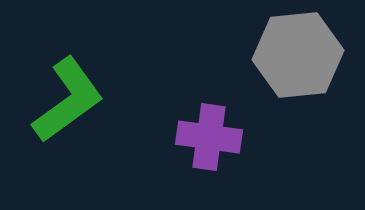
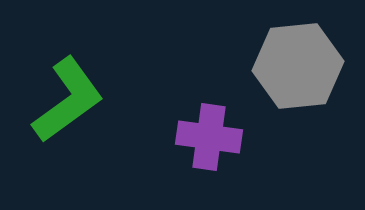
gray hexagon: moved 11 px down
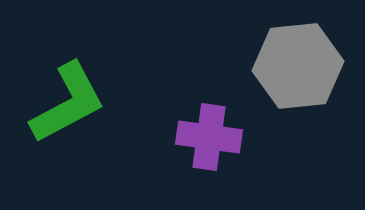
green L-shape: moved 3 px down; rotated 8 degrees clockwise
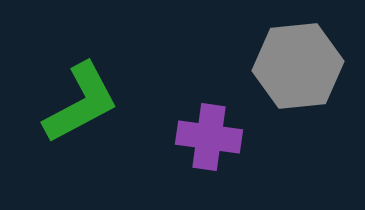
green L-shape: moved 13 px right
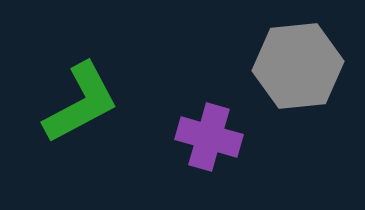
purple cross: rotated 8 degrees clockwise
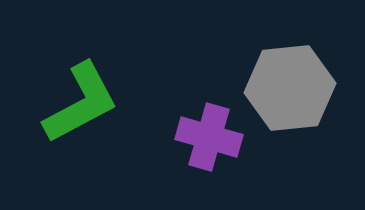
gray hexagon: moved 8 px left, 22 px down
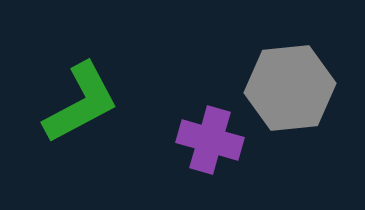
purple cross: moved 1 px right, 3 px down
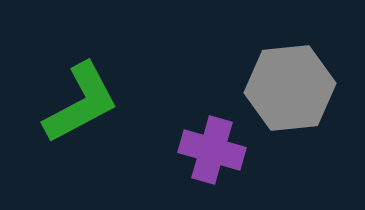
purple cross: moved 2 px right, 10 px down
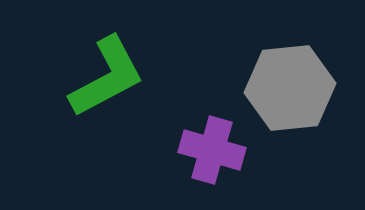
green L-shape: moved 26 px right, 26 px up
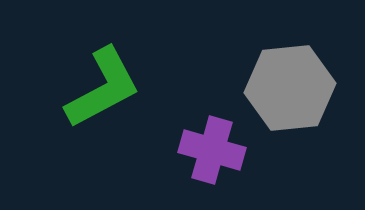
green L-shape: moved 4 px left, 11 px down
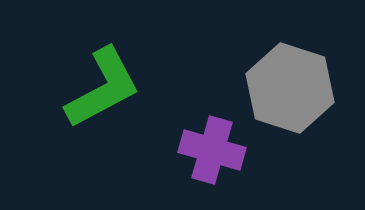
gray hexagon: rotated 24 degrees clockwise
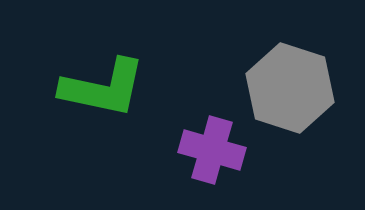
green L-shape: rotated 40 degrees clockwise
